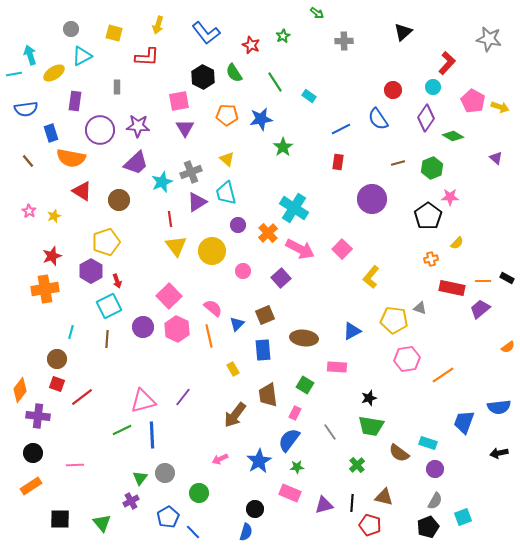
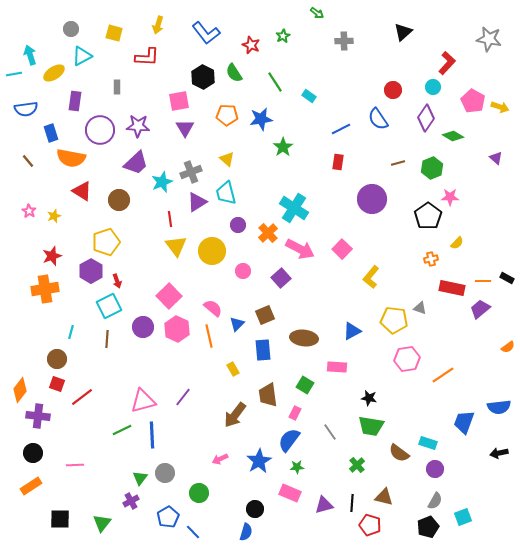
black star at (369, 398): rotated 28 degrees clockwise
green triangle at (102, 523): rotated 18 degrees clockwise
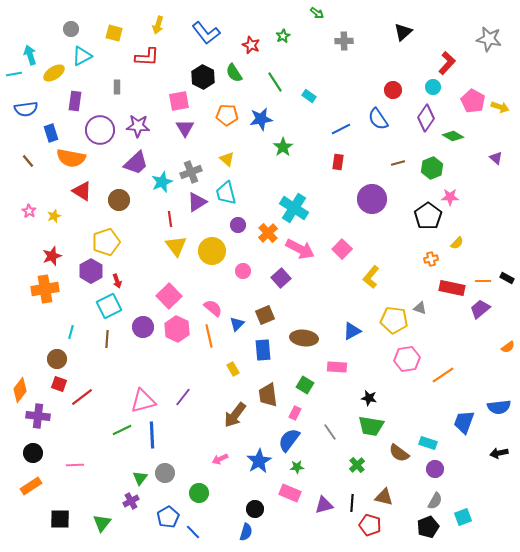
red square at (57, 384): moved 2 px right
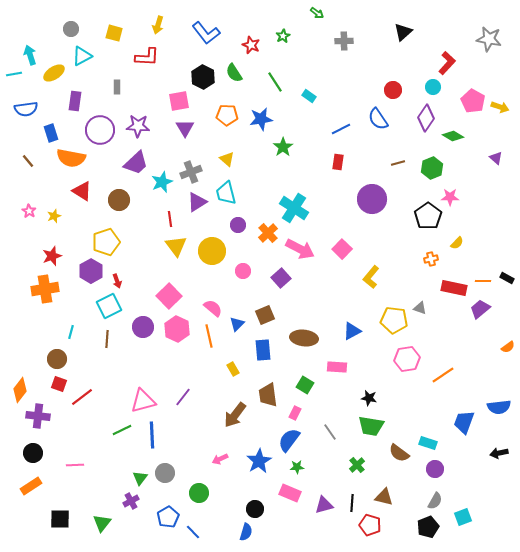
red rectangle at (452, 288): moved 2 px right
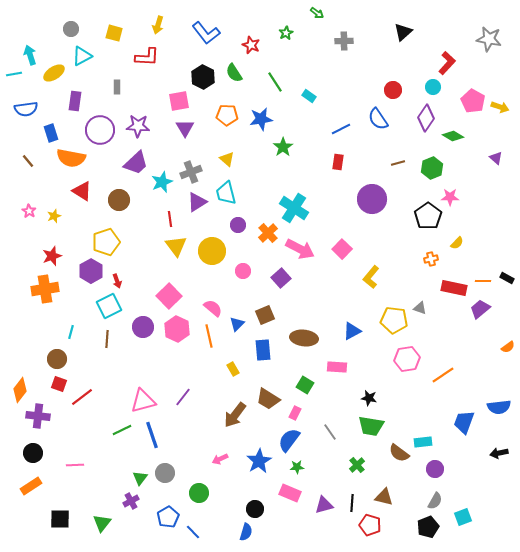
green star at (283, 36): moved 3 px right, 3 px up
brown trapezoid at (268, 395): moved 4 px down; rotated 50 degrees counterclockwise
blue line at (152, 435): rotated 16 degrees counterclockwise
cyan rectangle at (428, 443): moved 5 px left, 1 px up; rotated 24 degrees counterclockwise
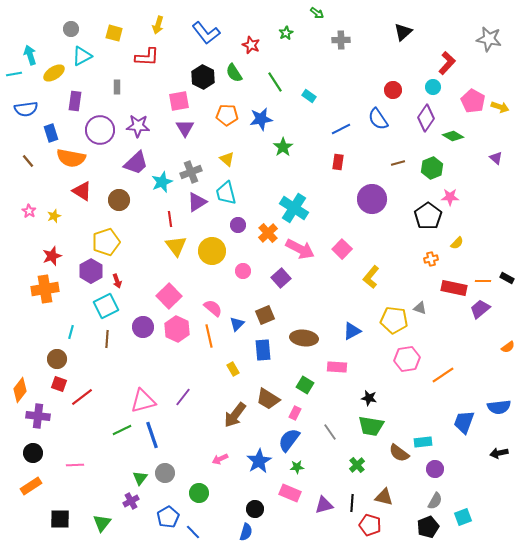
gray cross at (344, 41): moved 3 px left, 1 px up
cyan square at (109, 306): moved 3 px left
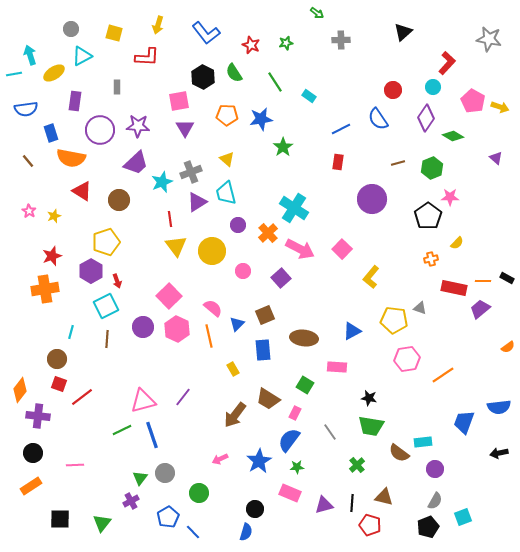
green star at (286, 33): moved 10 px down; rotated 16 degrees clockwise
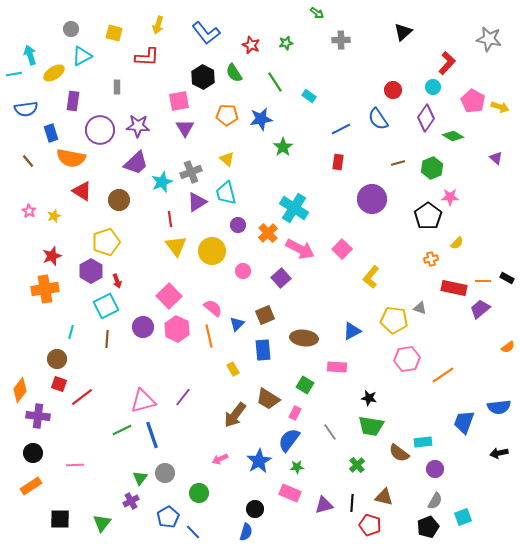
purple rectangle at (75, 101): moved 2 px left
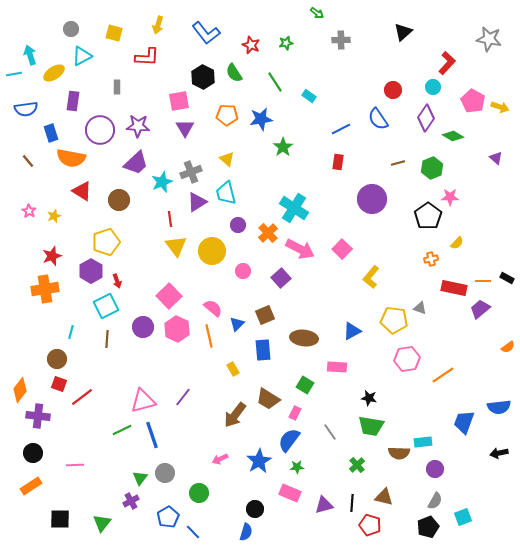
brown semicircle at (399, 453): rotated 35 degrees counterclockwise
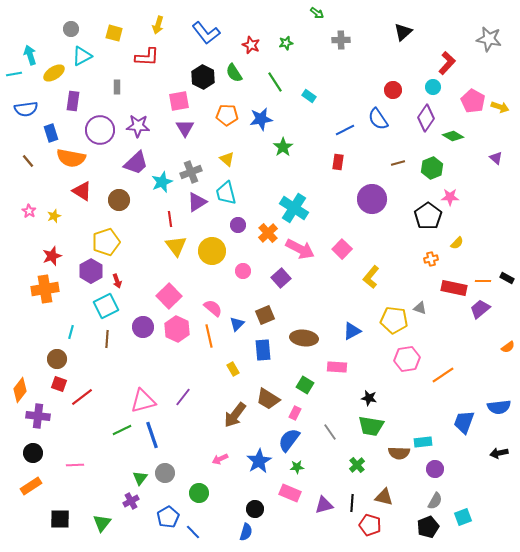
blue line at (341, 129): moved 4 px right, 1 px down
